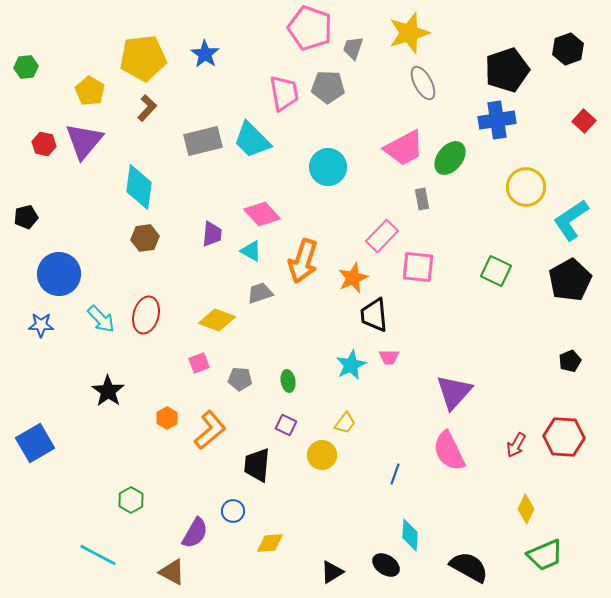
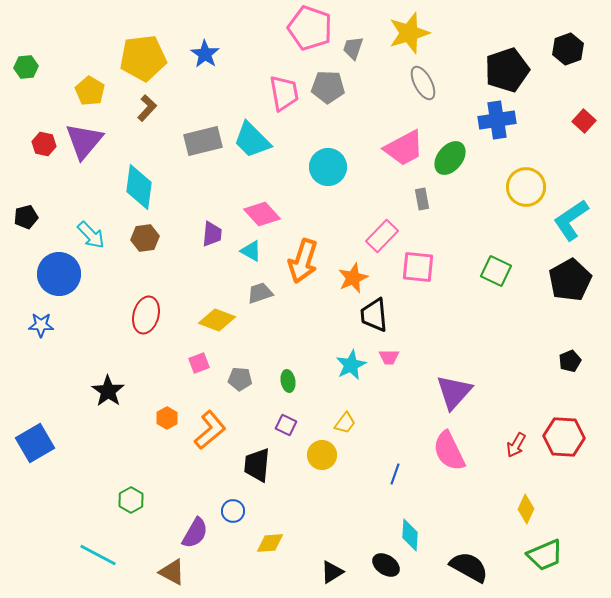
cyan arrow at (101, 319): moved 10 px left, 84 px up
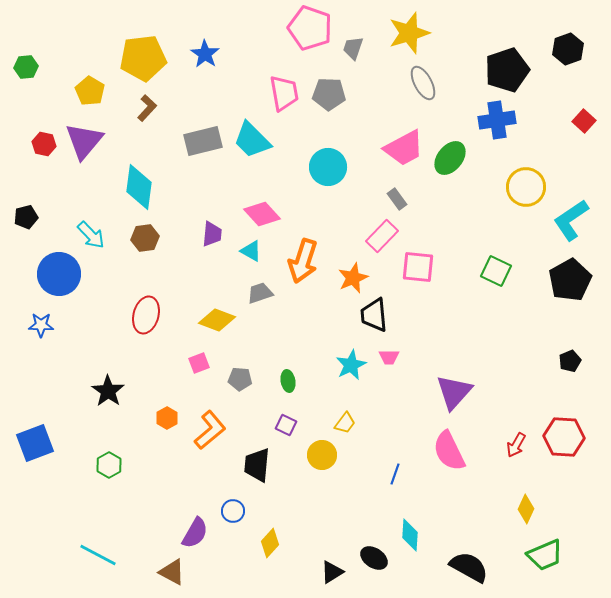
gray pentagon at (328, 87): moved 1 px right, 7 px down
gray rectangle at (422, 199): moved 25 px left; rotated 25 degrees counterclockwise
blue square at (35, 443): rotated 9 degrees clockwise
green hexagon at (131, 500): moved 22 px left, 35 px up
yellow diamond at (270, 543): rotated 44 degrees counterclockwise
black ellipse at (386, 565): moved 12 px left, 7 px up
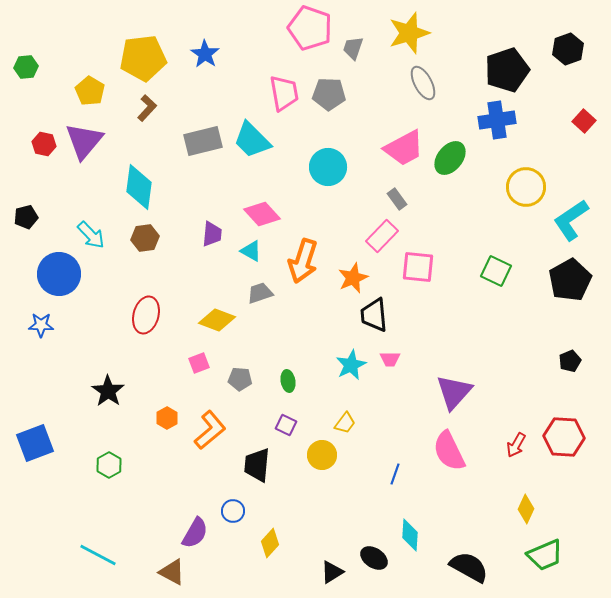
pink trapezoid at (389, 357): moved 1 px right, 2 px down
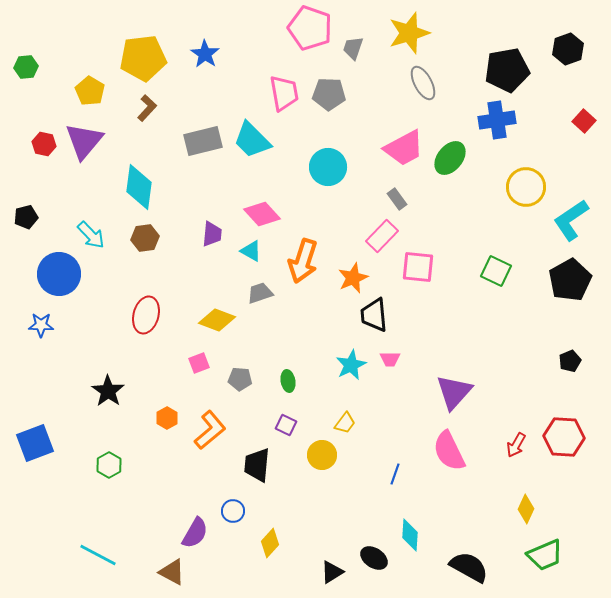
black pentagon at (507, 70): rotated 9 degrees clockwise
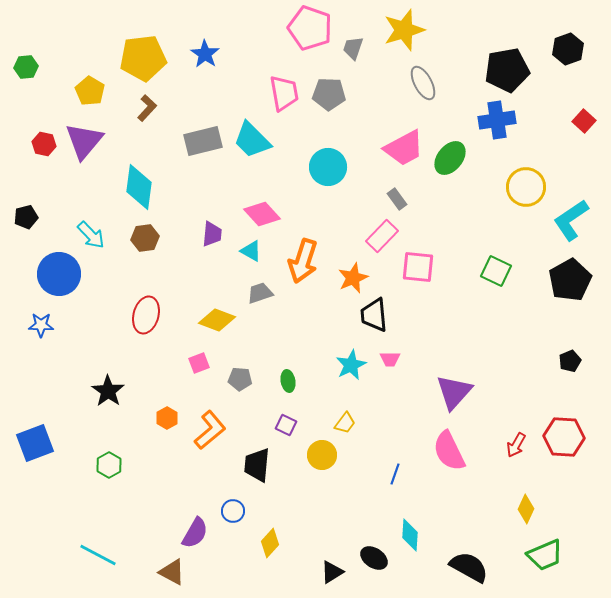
yellow star at (409, 33): moved 5 px left, 3 px up
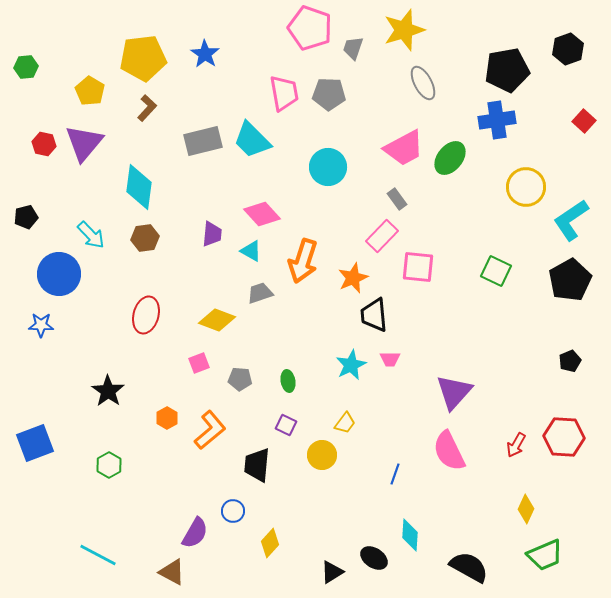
purple triangle at (84, 141): moved 2 px down
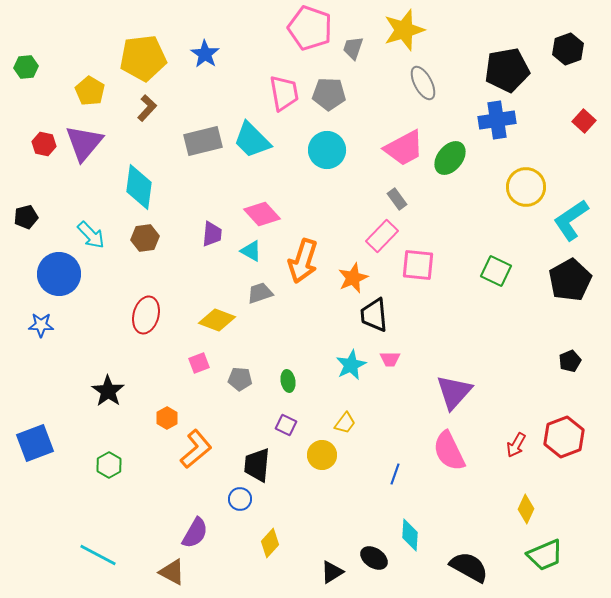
cyan circle at (328, 167): moved 1 px left, 17 px up
pink square at (418, 267): moved 2 px up
orange L-shape at (210, 430): moved 14 px left, 19 px down
red hexagon at (564, 437): rotated 24 degrees counterclockwise
blue circle at (233, 511): moved 7 px right, 12 px up
